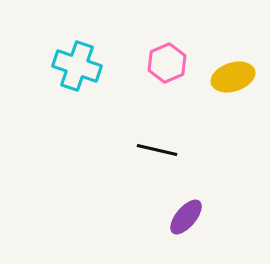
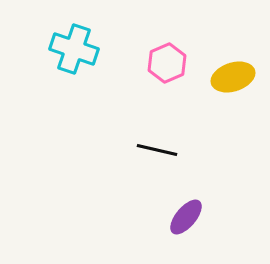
cyan cross: moved 3 px left, 17 px up
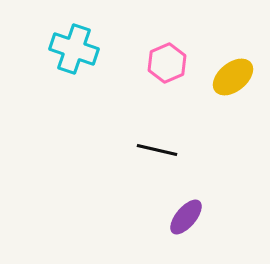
yellow ellipse: rotated 21 degrees counterclockwise
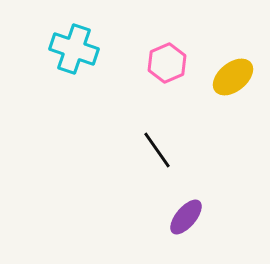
black line: rotated 42 degrees clockwise
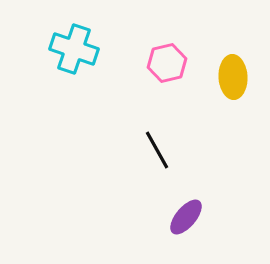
pink hexagon: rotated 9 degrees clockwise
yellow ellipse: rotated 54 degrees counterclockwise
black line: rotated 6 degrees clockwise
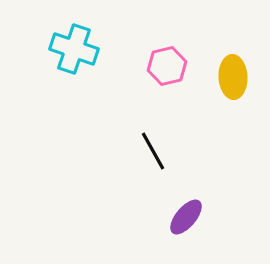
pink hexagon: moved 3 px down
black line: moved 4 px left, 1 px down
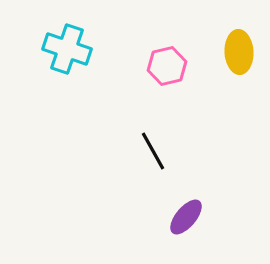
cyan cross: moved 7 px left
yellow ellipse: moved 6 px right, 25 px up
